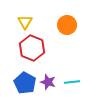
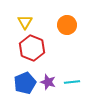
blue pentagon: rotated 20 degrees clockwise
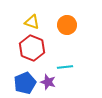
yellow triangle: moved 7 px right; rotated 42 degrees counterclockwise
cyan line: moved 7 px left, 15 px up
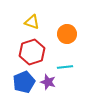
orange circle: moved 9 px down
red hexagon: moved 4 px down; rotated 20 degrees clockwise
blue pentagon: moved 1 px left, 1 px up
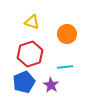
red hexagon: moved 2 px left, 2 px down
purple star: moved 3 px right, 3 px down; rotated 14 degrees clockwise
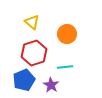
yellow triangle: rotated 21 degrees clockwise
red hexagon: moved 4 px right, 1 px up
blue pentagon: moved 2 px up
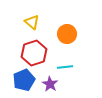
purple star: moved 1 px left, 1 px up
